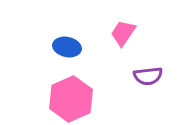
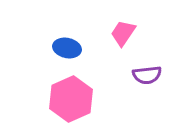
blue ellipse: moved 1 px down
purple semicircle: moved 1 px left, 1 px up
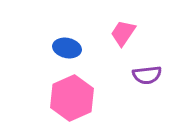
pink hexagon: moved 1 px right, 1 px up
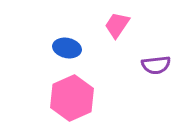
pink trapezoid: moved 6 px left, 8 px up
purple semicircle: moved 9 px right, 10 px up
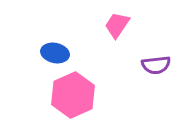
blue ellipse: moved 12 px left, 5 px down
pink hexagon: moved 1 px right, 3 px up
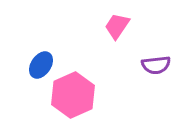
pink trapezoid: moved 1 px down
blue ellipse: moved 14 px left, 12 px down; rotated 68 degrees counterclockwise
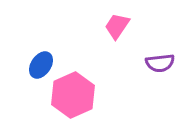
purple semicircle: moved 4 px right, 2 px up
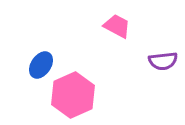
pink trapezoid: rotated 84 degrees clockwise
purple semicircle: moved 3 px right, 2 px up
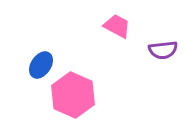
purple semicircle: moved 11 px up
pink hexagon: rotated 12 degrees counterclockwise
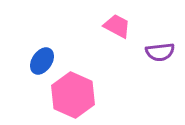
purple semicircle: moved 3 px left, 2 px down
blue ellipse: moved 1 px right, 4 px up
